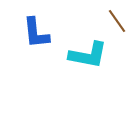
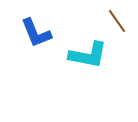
blue L-shape: rotated 16 degrees counterclockwise
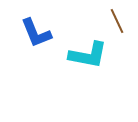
brown line: rotated 10 degrees clockwise
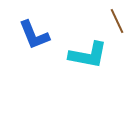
blue L-shape: moved 2 px left, 2 px down
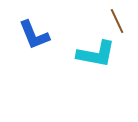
cyan L-shape: moved 8 px right, 1 px up
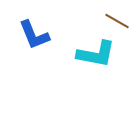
brown line: rotated 35 degrees counterclockwise
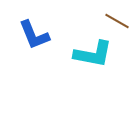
cyan L-shape: moved 3 px left
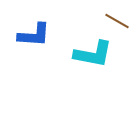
blue L-shape: rotated 64 degrees counterclockwise
